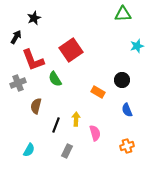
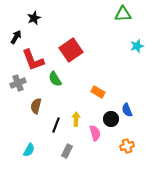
black circle: moved 11 px left, 39 px down
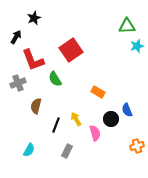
green triangle: moved 4 px right, 12 px down
yellow arrow: rotated 32 degrees counterclockwise
orange cross: moved 10 px right
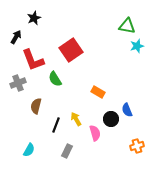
green triangle: rotated 12 degrees clockwise
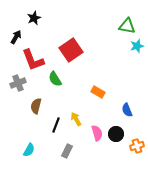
black circle: moved 5 px right, 15 px down
pink semicircle: moved 2 px right
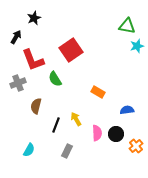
blue semicircle: rotated 104 degrees clockwise
pink semicircle: rotated 14 degrees clockwise
orange cross: moved 1 px left; rotated 24 degrees counterclockwise
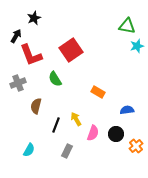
black arrow: moved 1 px up
red L-shape: moved 2 px left, 5 px up
pink semicircle: moved 4 px left; rotated 21 degrees clockwise
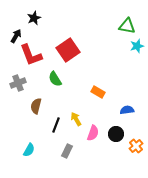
red square: moved 3 px left
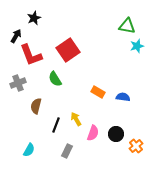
blue semicircle: moved 4 px left, 13 px up; rotated 16 degrees clockwise
